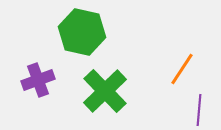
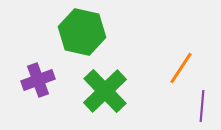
orange line: moved 1 px left, 1 px up
purple line: moved 3 px right, 4 px up
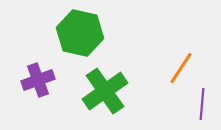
green hexagon: moved 2 px left, 1 px down
green cross: rotated 9 degrees clockwise
purple line: moved 2 px up
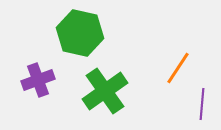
orange line: moved 3 px left
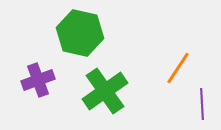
purple line: rotated 8 degrees counterclockwise
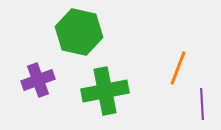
green hexagon: moved 1 px left, 1 px up
orange line: rotated 12 degrees counterclockwise
green cross: rotated 24 degrees clockwise
